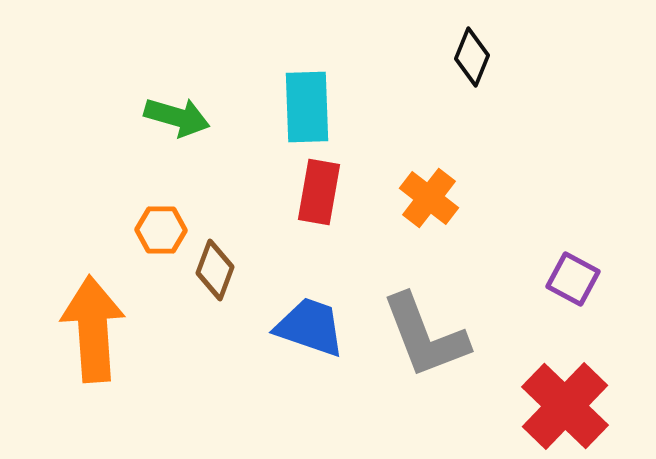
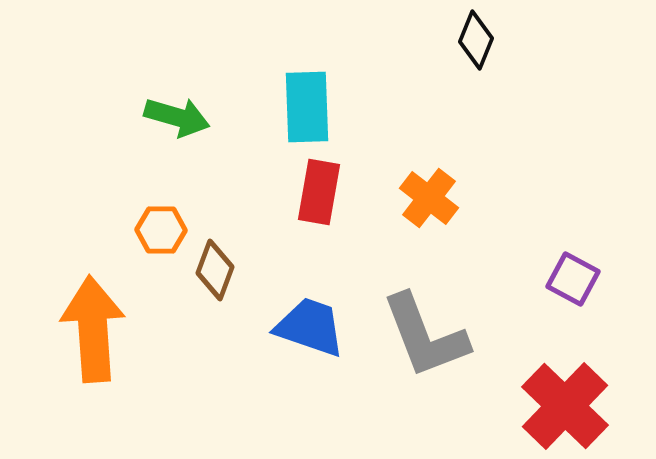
black diamond: moved 4 px right, 17 px up
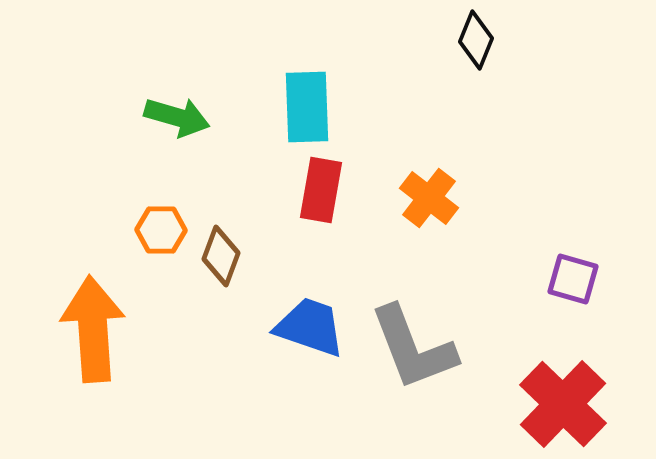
red rectangle: moved 2 px right, 2 px up
brown diamond: moved 6 px right, 14 px up
purple square: rotated 12 degrees counterclockwise
gray L-shape: moved 12 px left, 12 px down
red cross: moved 2 px left, 2 px up
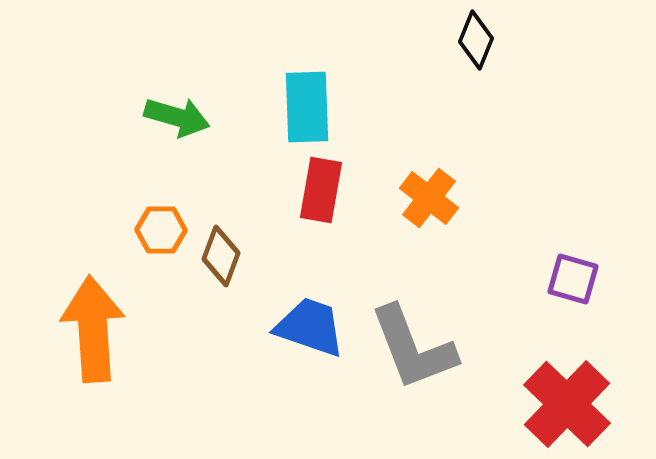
red cross: moved 4 px right
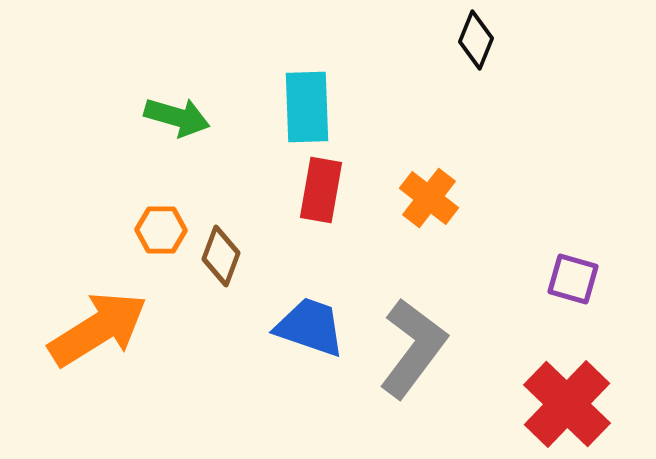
orange arrow: moved 5 px right; rotated 62 degrees clockwise
gray L-shape: rotated 122 degrees counterclockwise
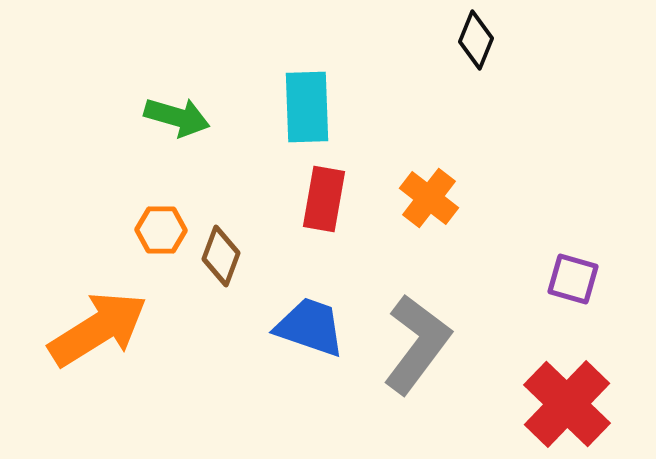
red rectangle: moved 3 px right, 9 px down
gray L-shape: moved 4 px right, 4 px up
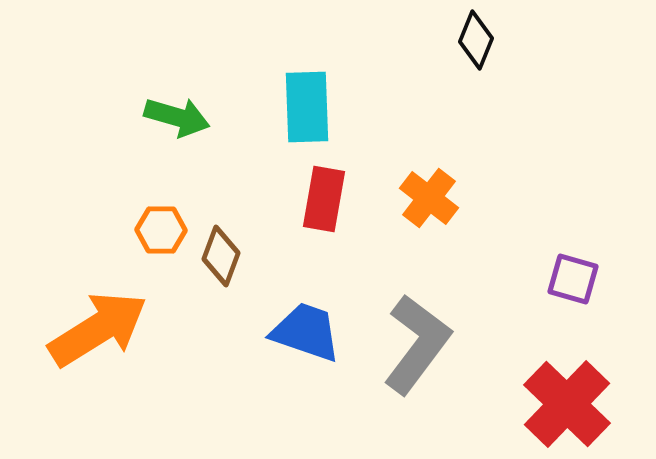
blue trapezoid: moved 4 px left, 5 px down
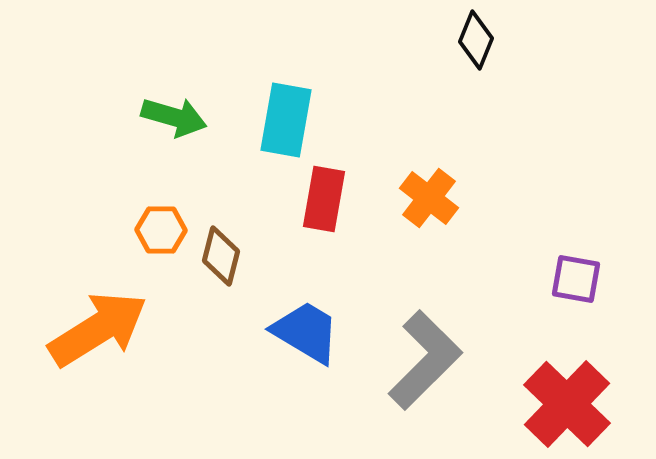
cyan rectangle: moved 21 px left, 13 px down; rotated 12 degrees clockwise
green arrow: moved 3 px left
brown diamond: rotated 6 degrees counterclockwise
purple square: moved 3 px right; rotated 6 degrees counterclockwise
blue trapezoid: rotated 12 degrees clockwise
gray L-shape: moved 8 px right, 16 px down; rotated 8 degrees clockwise
